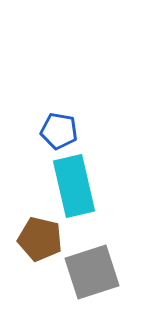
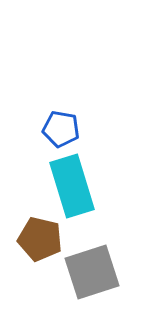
blue pentagon: moved 2 px right, 2 px up
cyan rectangle: moved 2 px left; rotated 4 degrees counterclockwise
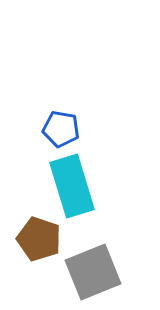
brown pentagon: moved 1 px left; rotated 6 degrees clockwise
gray square: moved 1 px right; rotated 4 degrees counterclockwise
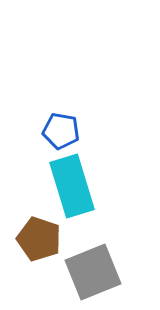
blue pentagon: moved 2 px down
